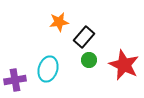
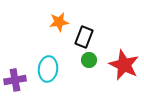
black rectangle: rotated 20 degrees counterclockwise
cyan ellipse: rotated 10 degrees counterclockwise
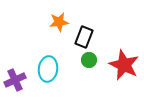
purple cross: rotated 15 degrees counterclockwise
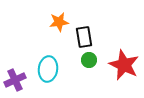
black rectangle: rotated 30 degrees counterclockwise
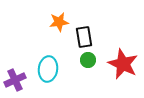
green circle: moved 1 px left
red star: moved 1 px left, 1 px up
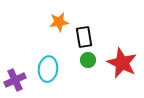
red star: moved 1 px left, 1 px up
